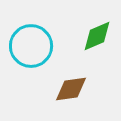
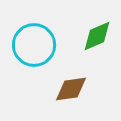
cyan circle: moved 3 px right, 1 px up
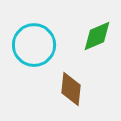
brown diamond: rotated 76 degrees counterclockwise
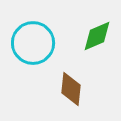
cyan circle: moved 1 px left, 2 px up
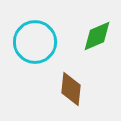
cyan circle: moved 2 px right, 1 px up
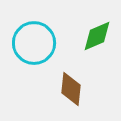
cyan circle: moved 1 px left, 1 px down
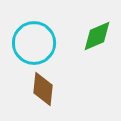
brown diamond: moved 28 px left
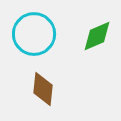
cyan circle: moved 9 px up
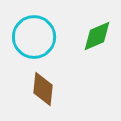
cyan circle: moved 3 px down
